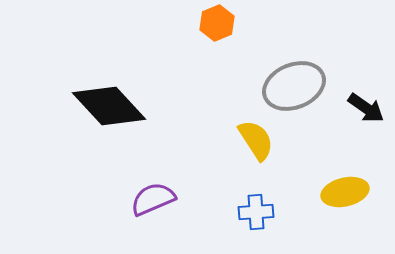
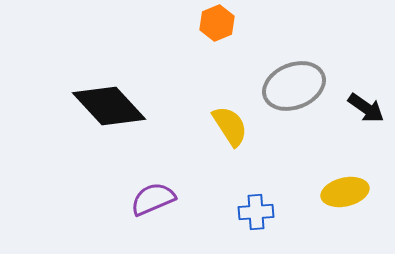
yellow semicircle: moved 26 px left, 14 px up
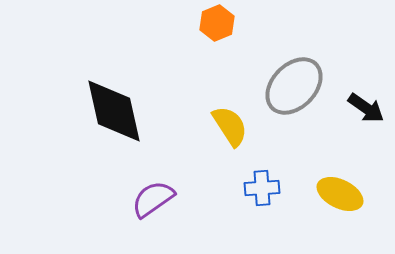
gray ellipse: rotated 24 degrees counterclockwise
black diamond: moved 5 px right, 5 px down; rotated 30 degrees clockwise
yellow ellipse: moved 5 px left, 2 px down; rotated 39 degrees clockwise
purple semicircle: rotated 12 degrees counterclockwise
blue cross: moved 6 px right, 24 px up
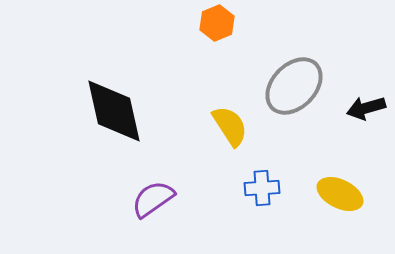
black arrow: rotated 129 degrees clockwise
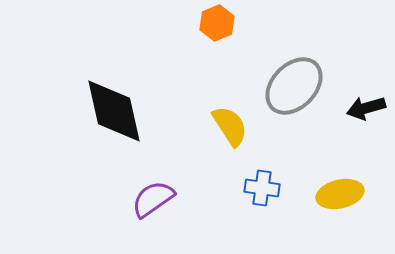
blue cross: rotated 12 degrees clockwise
yellow ellipse: rotated 39 degrees counterclockwise
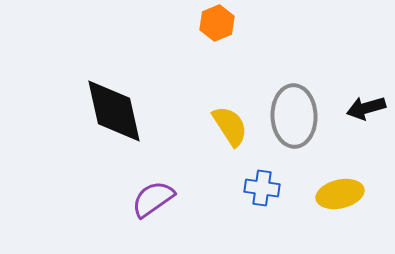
gray ellipse: moved 30 px down; rotated 46 degrees counterclockwise
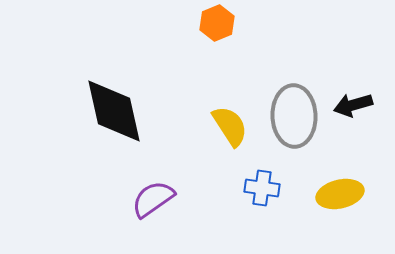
black arrow: moved 13 px left, 3 px up
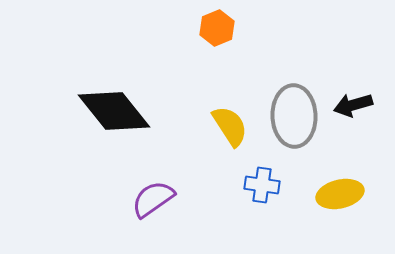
orange hexagon: moved 5 px down
black diamond: rotated 26 degrees counterclockwise
blue cross: moved 3 px up
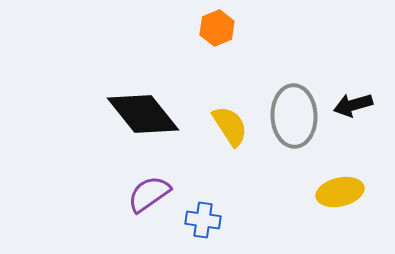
black diamond: moved 29 px right, 3 px down
blue cross: moved 59 px left, 35 px down
yellow ellipse: moved 2 px up
purple semicircle: moved 4 px left, 5 px up
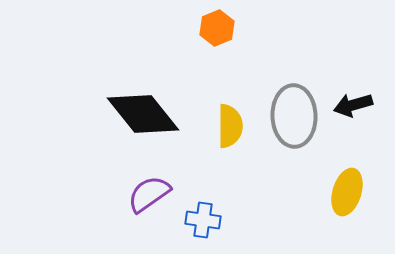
yellow semicircle: rotated 33 degrees clockwise
yellow ellipse: moved 7 px right; rotated 60 degrees counterclockwise
